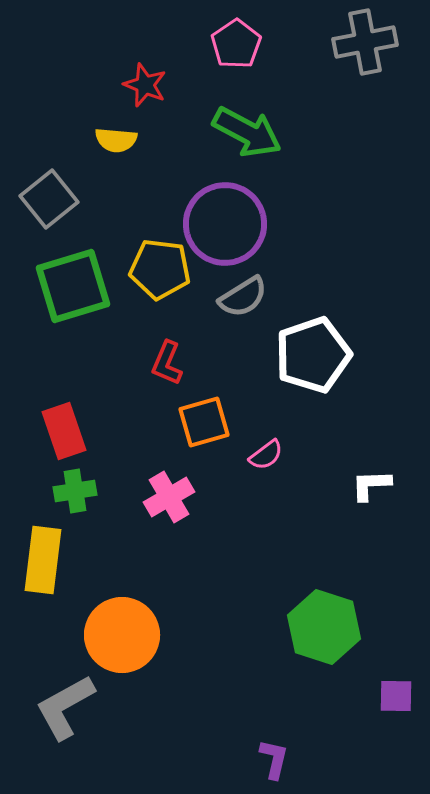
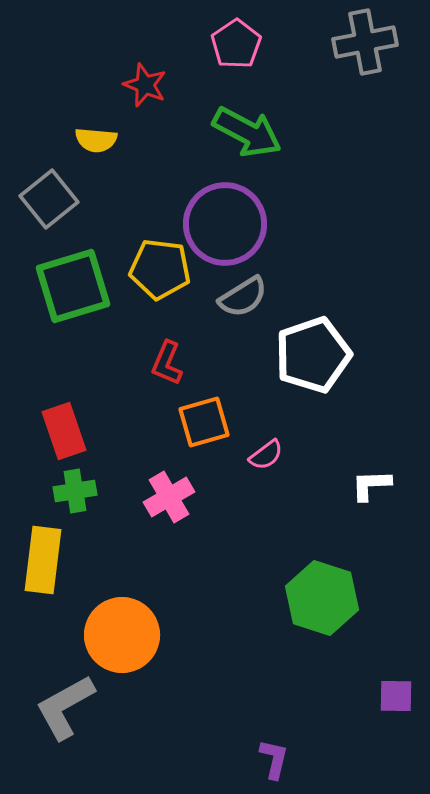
yellow semicircle: moved 20 px left
green hexagon: moved 2 px left, 29 px up
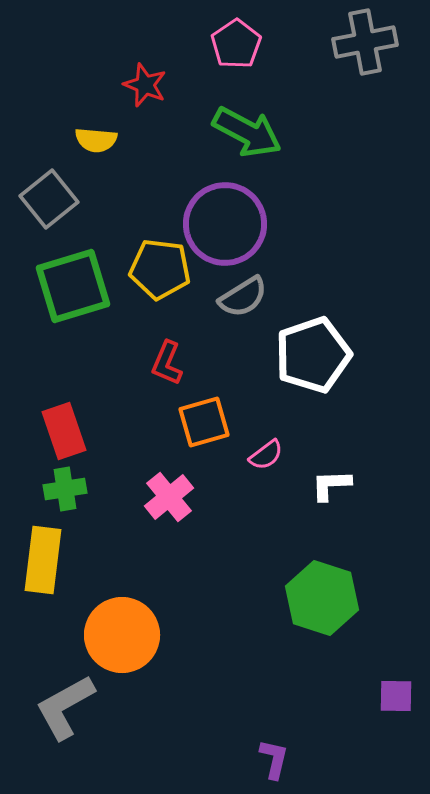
white L-shape: moved 40 px left
green cross: moved 10 px left, 2 px up
pink cross: rotated 9 degrees counterclockwise
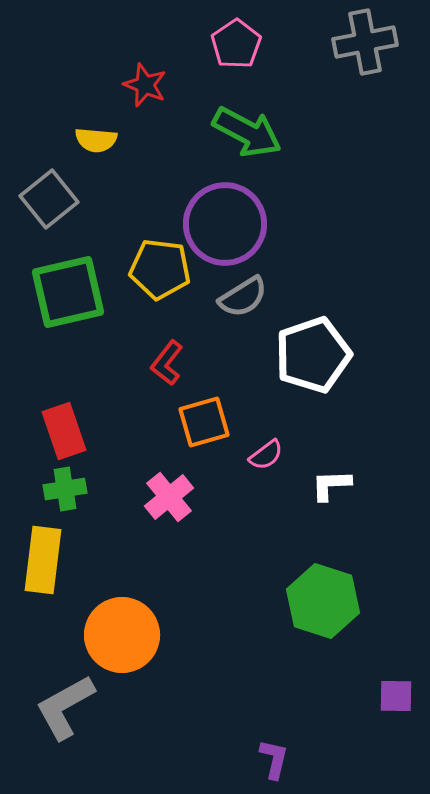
green square: moved 5 px left, 6 px down; rotated 4 degrees clockwise
red L-shape: rotated 15 degrees clockwise
green hexagon: moved 1 px right, 3 px down
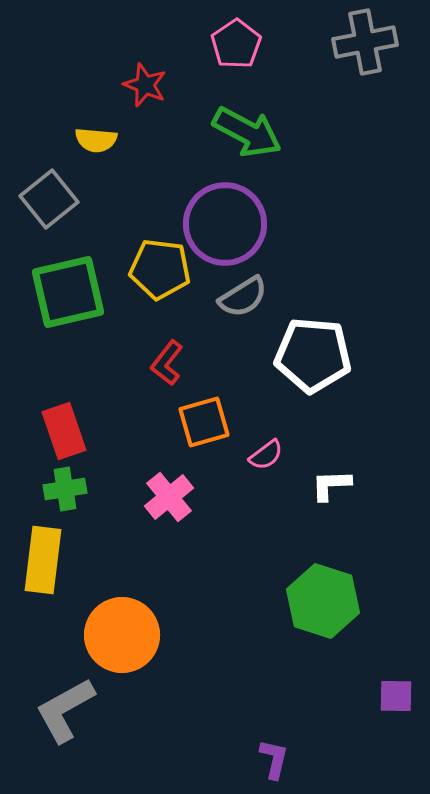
white pentagon: rotated 24 degrees clockwise
gray L-shape: moved 3 px down
